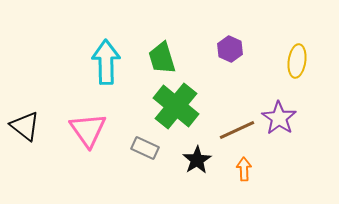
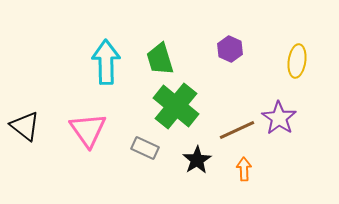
green trapezoid: moved 2 px left, 1 px down
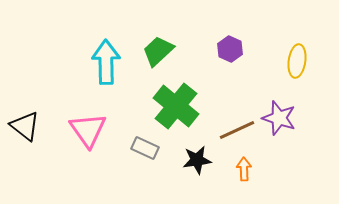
green trapezoid: moved 2 px left, 8 px up; rotated 64 degrees clockwise
purple star: rotated 16 degrees counterclockwise
black star: rotated 24 degrees clockwise
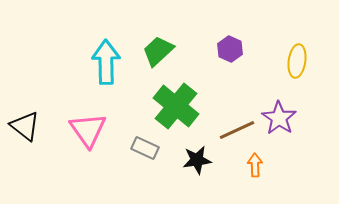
purple star: rotated 16 degrees clockwise
orange arrow: moved 11 px right, 4 px up
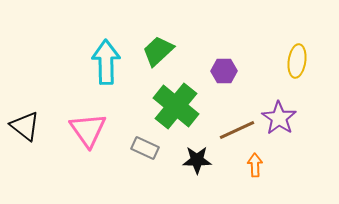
purple hexagon: moved 6 px left, 22 px down; rotated 25 degrees counterclockwise
black star: rotated 8 degrees clockwise
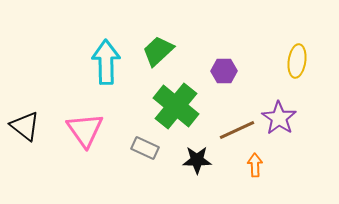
pink triangle: moved 3 px left
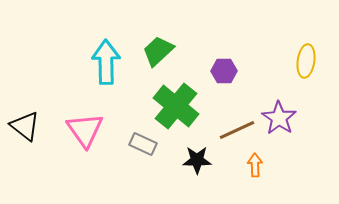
yellow ellipse: moved 9 px right
gray rectangle: moved 2 px left, 4 px up
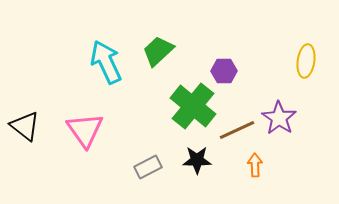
cyan arrow: rotated 24 degrees counterclockwise
green cross: moved 17 px right
gray rectangle: moved 5 px right, 23 px down; rotated 52 degrees counterclockwise
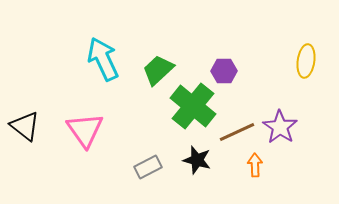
green trapezoid: moved 19 px down
cyan arrow: moved 3 px left, 3 px up
purple star: moved 1 px right, 9 px down
brown line: moved 2 px down
black star: rotated 16 degrees clockwise
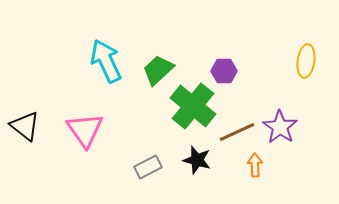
cyan arrow: moved 3 px right, 2 px down
